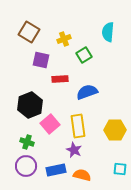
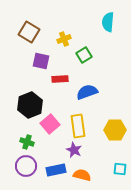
cyan semicircle: moved 10 px up
purple square: moved 1 px down
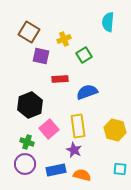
purple square: moved 5 px up
pink square: moved 1 px left, 5 px down
yellow hexagon: rotated 15 degrees clockwise
purple circle: moved 1 px left, 2 px up
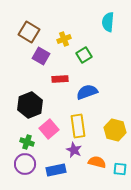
purple square: rotated 18 degrees clockwise
orange semicircle: moved 15 px right, 13 px up
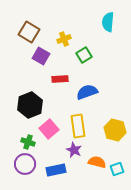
green cross: moved 1 px right
cyan square: moved 3 px left; rotated 24 degrees counterclockwise
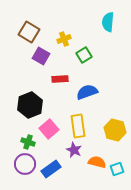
blue rectangle: moved 5 px left, 1 px up; rotated 24 degrees counterclockwise
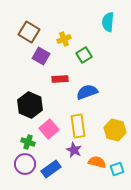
black hexagon: rotated 15 degrees counterclockwise
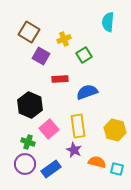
cyan square: rotated 32 degrees clockwise
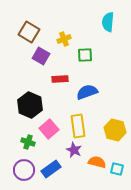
green square: moved 1 px right; rotated 28 degrees clockwise
purple circle: moved 1 px left, 6 px down
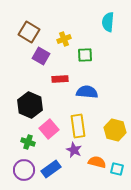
blue semicircle: rotated 25 degrees clockwise
